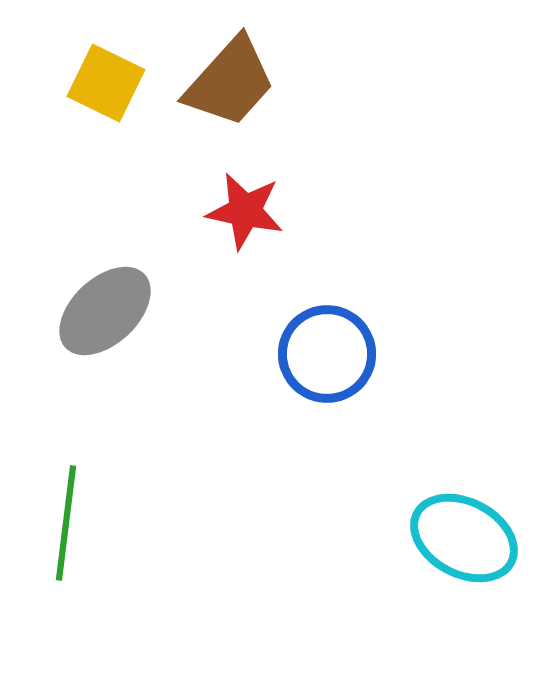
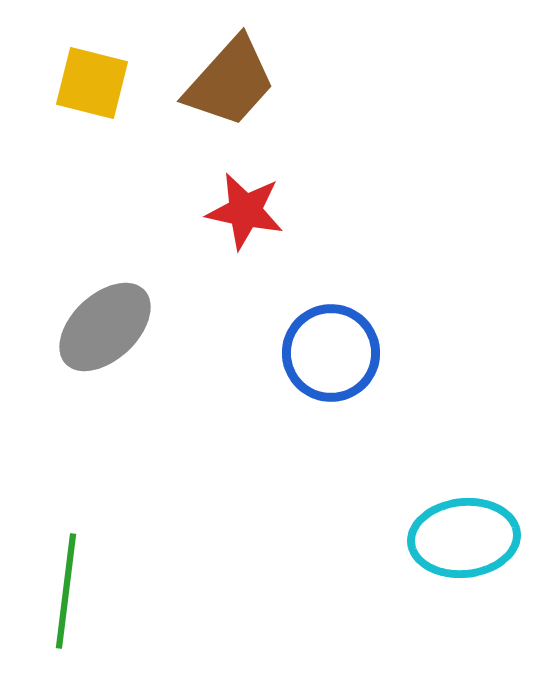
yellow square: moved 14 px left; rotated 12 degrees counterclockwise
gray ellipse: moved 16 px down
blue circle: moved 4 px right, 1 px up
green line: moved 68 px down
cyan ellipse: rotated 34 degrees counterclockwise
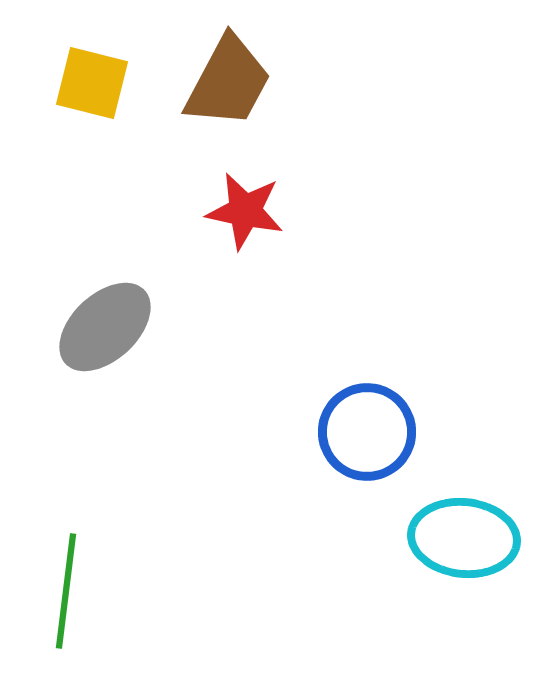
brown trapezoid: moved 2 px left; rotated 14 degrees counterclockwise
blue circle: moved 36 px right, 79 px down
cyan ellipse: rotated 12 degrees clockwise
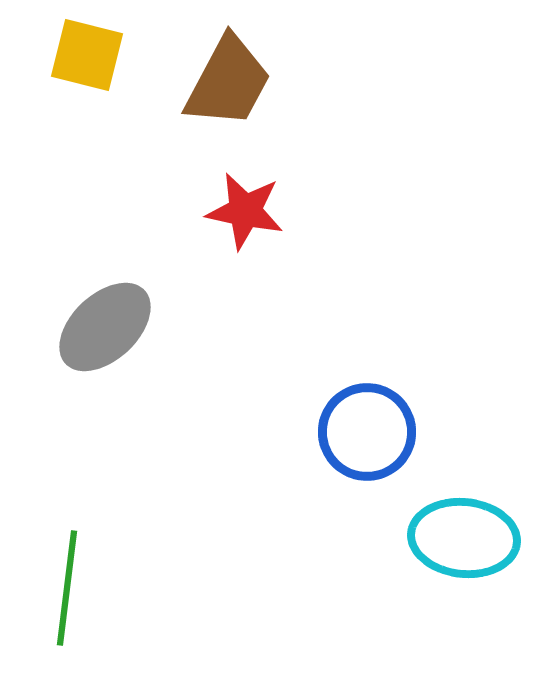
yellow square: moved 5 px left, 28 px up
green line: moved 1 px right, 3 px up
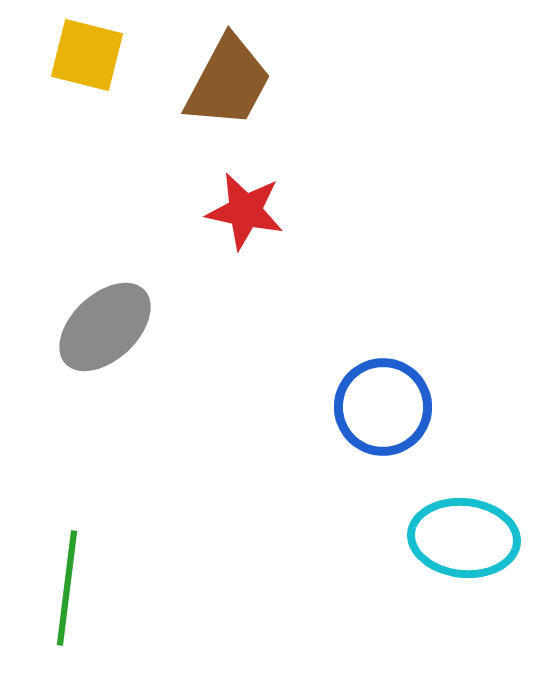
blue circle: moved 16 px right, 25 px up
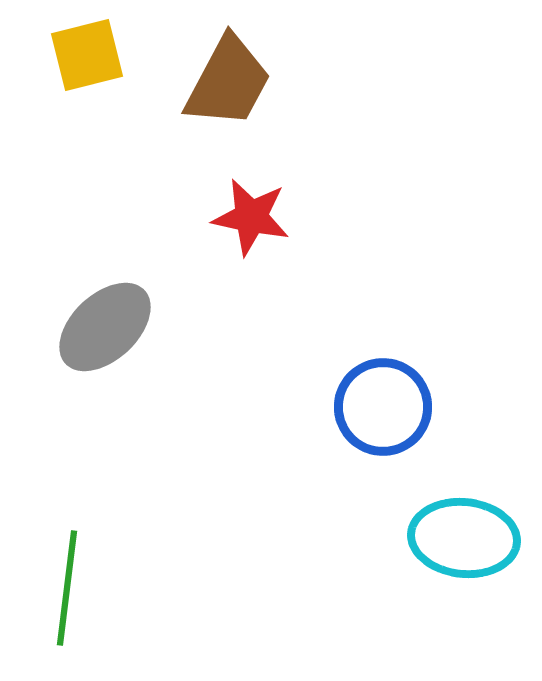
yellow square: rotated 28 degrees counterclockwise
red star: moved 6 px right, 6 px down
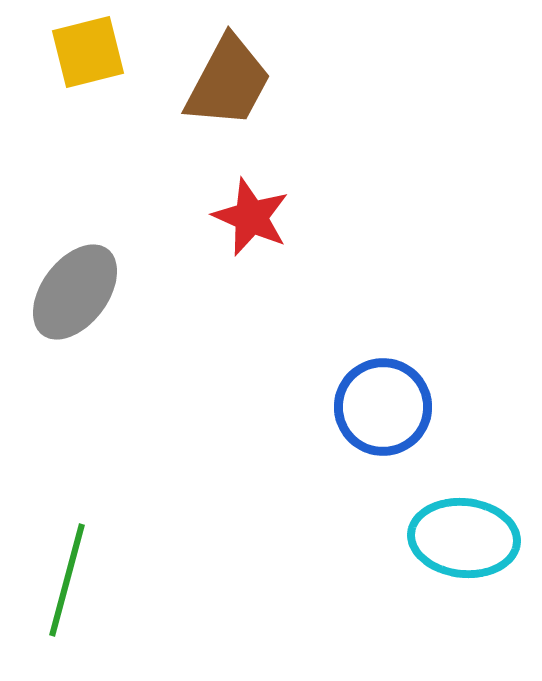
yellow square: moved 1 px right, 3 px up
red star: rotated 12 degrees clockwise
gray ellipse: moved 30 px left, 35 px up; rotated 10 degrees counterclockwise
green line: moved 8 px up; rotated 8 degrees clockwise
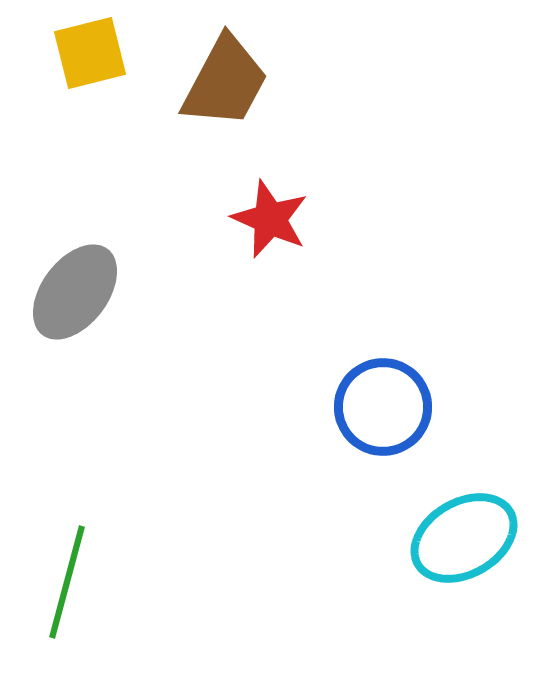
yellow square: moved 2 px right, 1 px down
brown trapezoid: moved 3 px left
red star: moved 19 px right, 2 px down
cyan ellipse: rotated 36 degrees counterclockwise
green line: moved 2 px down
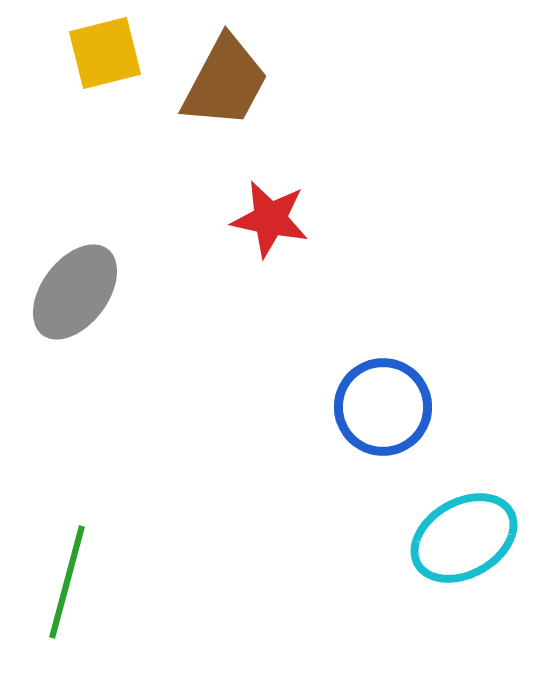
yellow square: moved 15 px right
red star: rotated 12 degrees counterclockwise
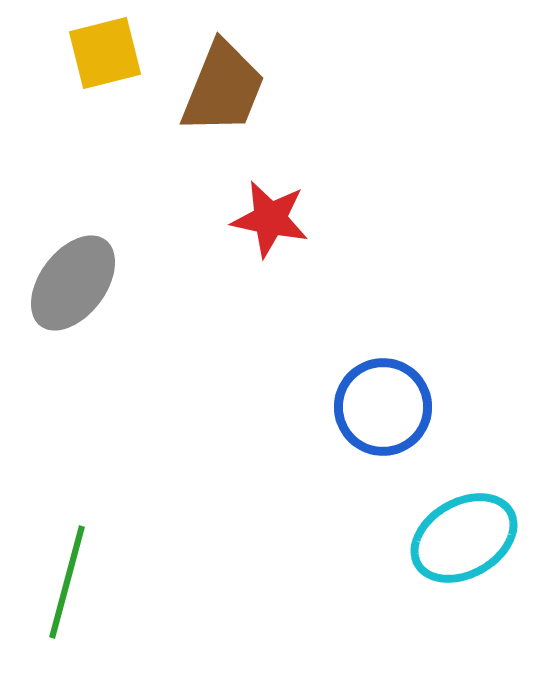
brown trapezoid: moved 2 px left, 6 px down; rotated 6 degrees counterclockwise
gray ellipse: moved 2 px left, 9 px up
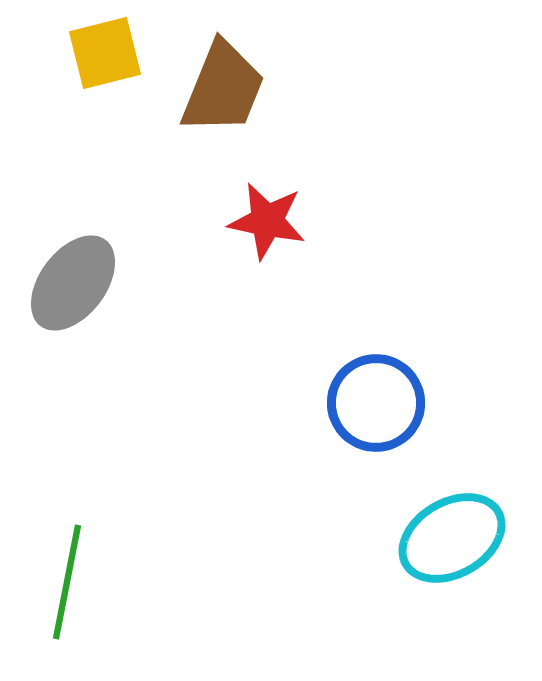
red star: moved 3 px left, 2 px down
blue circle: moved 7 px left, 4 px up
cyan ellipse: moved 12 px left
green line: rotated 4 degrees counterclockwise
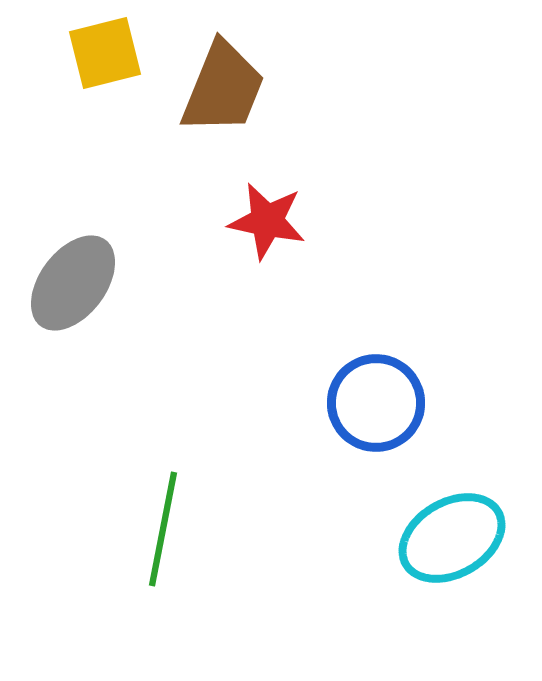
green line: moved 96 px right, 53 px up
